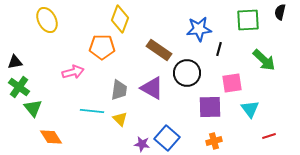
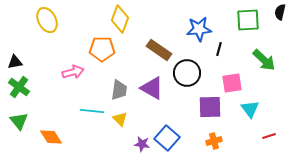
orange pentagon: moved 2 px down
green triangle: moved 14 px left, 13 px down
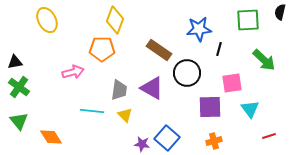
yellow diamond: moved 5 px left, 1 px down
yellow triangle: moved 5 px right, 4 px up
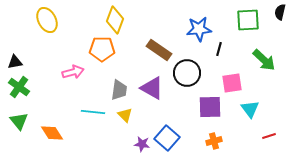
cyan line: moved 1 px right, 1 px down
orange diamond: moved 1 px right, 4 px up
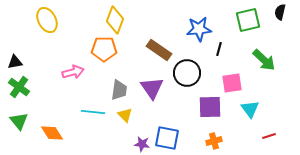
green square: rotated 10 degrees counterclockwise
orange pentagon: moved 2 px right
purple triangle: rotated 25 degrees clockwise
blue square: rotated 30 degrees counterclockwise
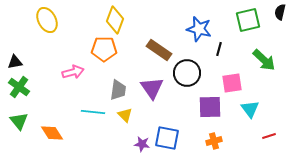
blue star: rotated 20 degrees clockwise
gray trapezoid: moved 1 px left
